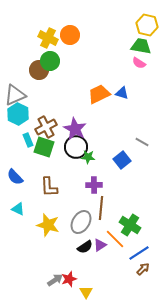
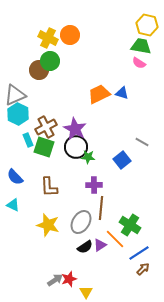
cyan triangle: moved 5 px left, 4 px up
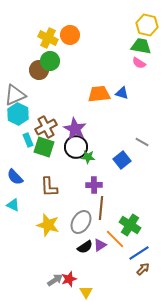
orange trapezoid: rotated 20 degrees clockwise
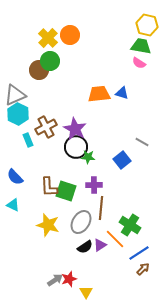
yellow cross: rotated 18 degrees clockwise
green square: moved 22 px right, 44 px down
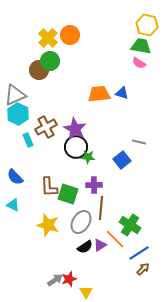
gray line: moved 3 px left; rotated 16 degrees counterclockwise
green square: moved 2 px right, 3 px down
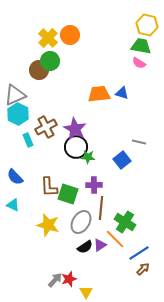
green cross: moved 5 px left, 3 px up
gray arrow: rotated 14 degrees counterclockwise
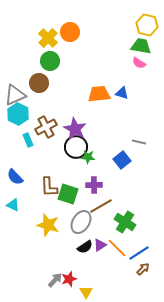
orange circle: moved 3 px up
brown circle: moved 13 px down
brown line: moved 2 px up; rotated 55 degrees clockwise
orange line: moved 2 px right, 9 px down
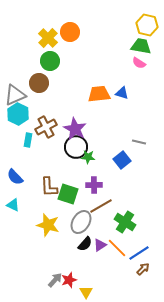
cyan rectangle: rotated 32 degrees clockwise
black semicircle: moved 3 px up; rotated 14 degrees counterclockwise
red star: moved 1 px down
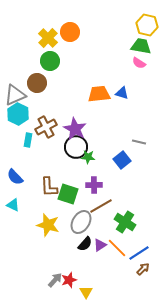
brown circle: moved 2 px left
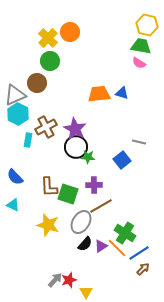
green cross: moved 11 px down
purple triangle: moved 1 px right, 1 px down
